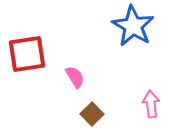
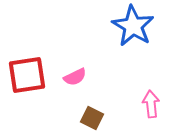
red square: moved 21 px down
pink semicircle: rotated 95 degrees clockwise
brown square: moved 4 px down; rotated 20 degrees counterclockwise
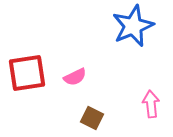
blue star: rotated 18 degrees clockwise
red square: moved 2 px up
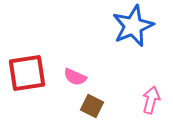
pink semicircle: rotated 50 degrees clockwise
pink arrow: moved 4 px up; rotated 20 degrees clockwise
brown square: moved 12 px up
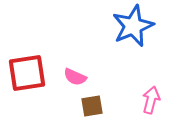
brown square: rotated 35 degrees counterclockwise
